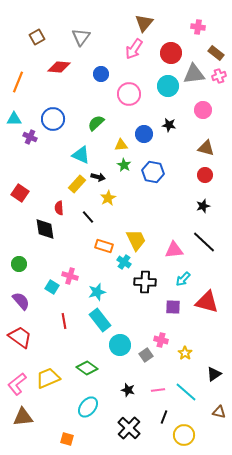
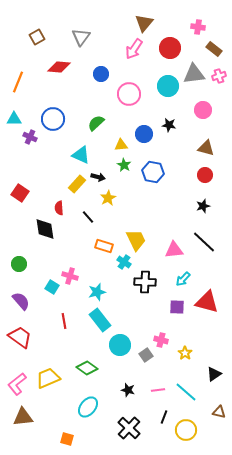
red circle at (171, 53): moved 1 px left, 5 px up
brown rectangle at (216, 53): moved 2 px left, 4 px up
purple square at (173, 307): moved 4 px right
yellow circle at (184, 435): moved 2 px right, 5 px up
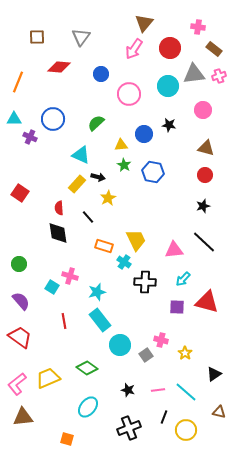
brown square at (37, 37): rotated 28 degrees clockwise
black diamond at (45, 229): moved 13 px right, 4 px down
black cross at (129, 428): rotated 25 degrees clockwise
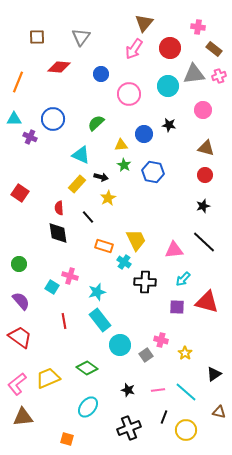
black arrow at (98, 177): moved 3 px right
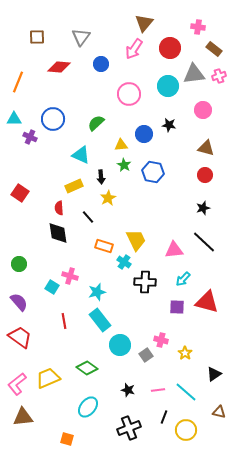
blue circle at (101, 74): moved 10 px up
black arrow at (101, 177): rotated 72 degrees clockwise
yellow rectangle at (77, 184): moved 3 px left, 2 px down; rotated 24 degrees clockwise
black star at (203, 206): moved 2 px down
purple semicircle at (21, 301): moved 2 px left, 1 px down
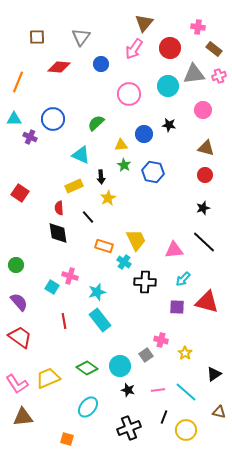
green circle at (19, 264): moved 3 px left, 1 px down
cyan circle at (120, 345): moved 21 px down
pink L-shape at (17, 384): rotated 85 degrees counterclockwise
